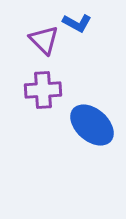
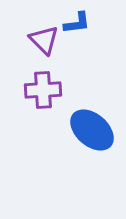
blue L-shape: rotated 36 degrees counterclockwise
blue ellipse: moved 5 px down
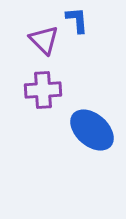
blue L-shape: moved 3 px up; rotated 88 degrees counterclockwise
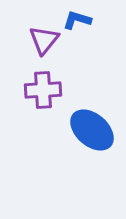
blue L-shape: rotated 68 degrees counterclockwise
purple triangle: rotated 24 degrees clockwise
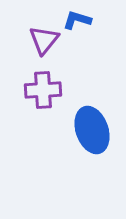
blue ellipse: rotated 30 degrees clockwise
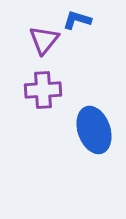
blue ellipse: moved 2 px right
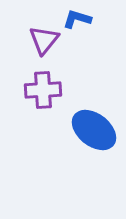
blue L-shape: moved 1 px up
blue ellipse: rotated 33 degrees counterclockwise
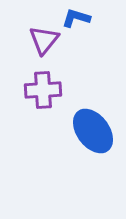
blue L-shape: moved 1 px left, 1 px up
blue ellipse: moved 1 px left, 1 px down; rotated 15 degrees clockwise
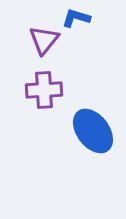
purple cross: moved 1 px right
